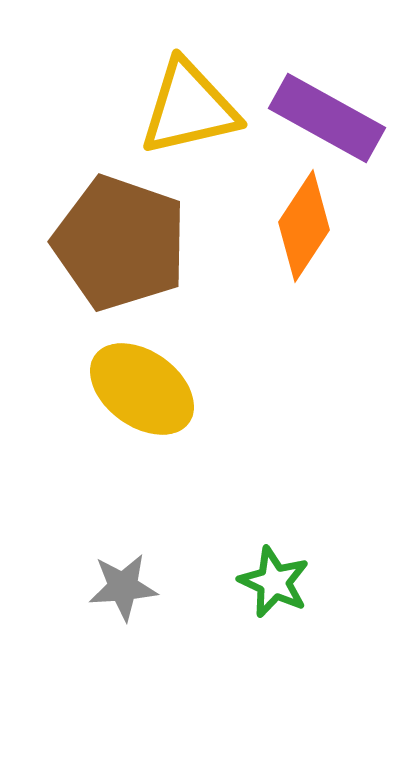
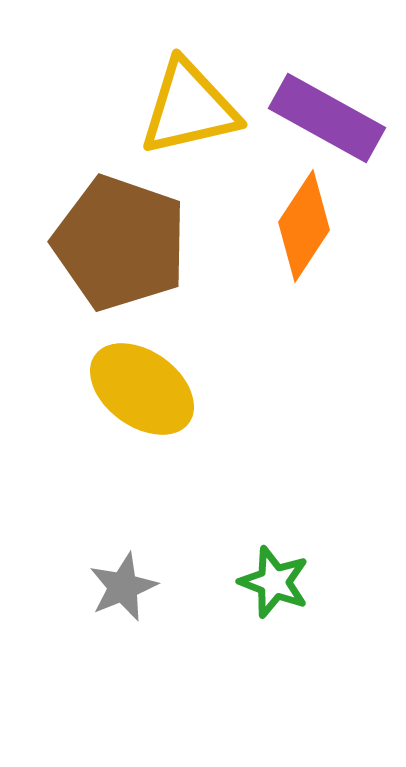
green star: rotated 4 degrees counterclockwise
gray star: rotated 18 degrees counterclockwise
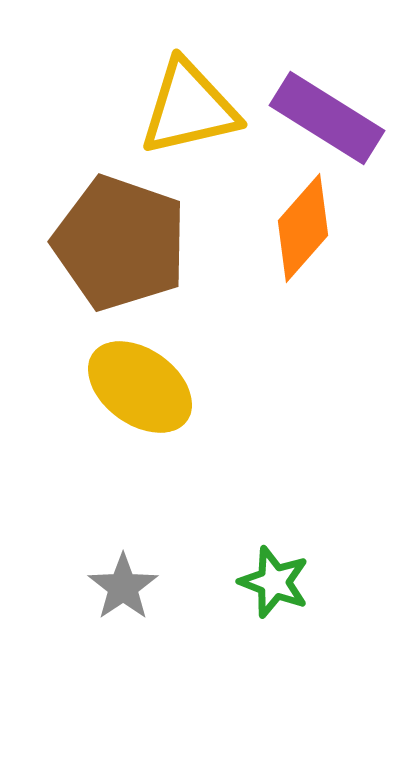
purple rectangle: rotated 3 degrees clockwise
orange diamond: moved 1 px left, 2 px down; rotated 8 degrees clockwise
yellow ellipse: moved 2 px left, 2 px up
gray star: rotated 12 degrees counterclockwise
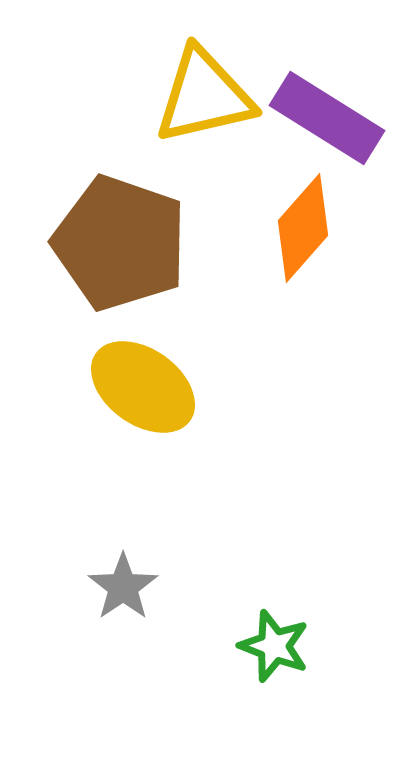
yellow triangle: moved 15 px right, 12 px up
yellow ellipse: moved 3 px right
green star: moved 64 px down
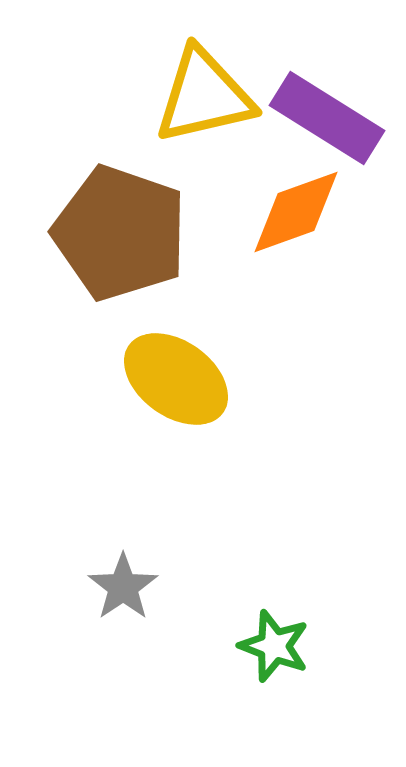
orange diamond: moved 7 px left, 16 px up; rotated 29 degrees clockwise
brown pentagon: moved 10 px up
yellow ellipse: moved 33 px right, 8 px up
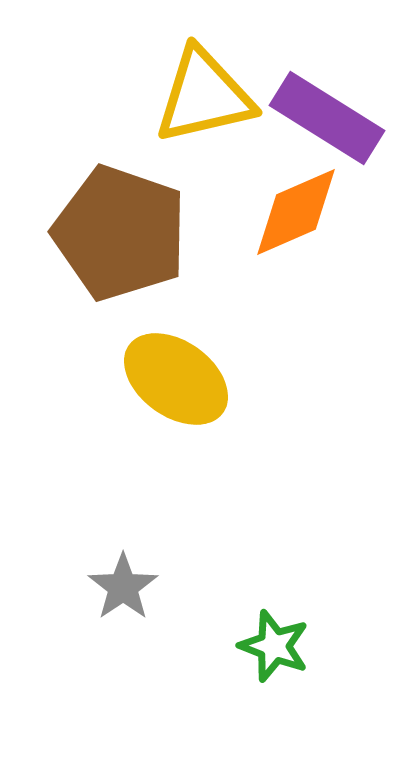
orange diamond: rotated 4 degrees counterclockwise
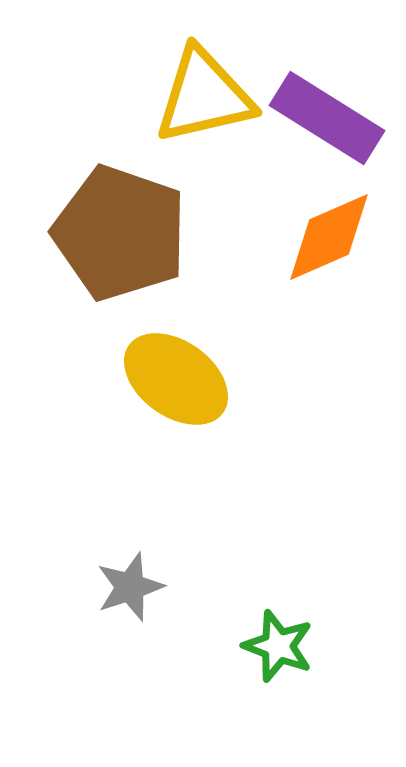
orange diamond: moved 33 px right, 25 px down
gray star: moved 7 px right; rotated 16 degrees clockwise
green star: moved 4 px right
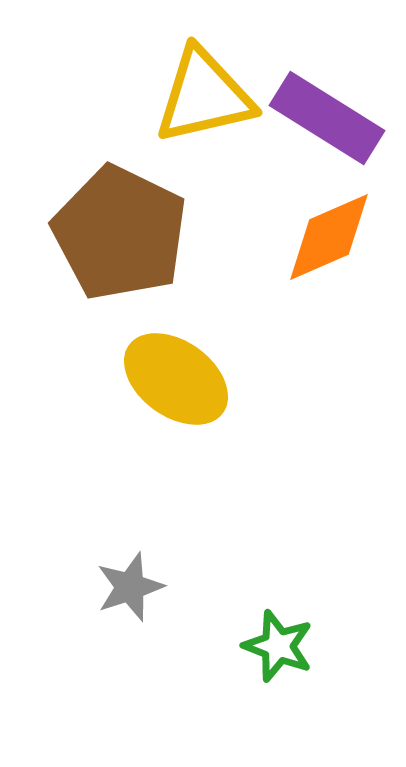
brown pentagon: rotated 7 degrees clockwise
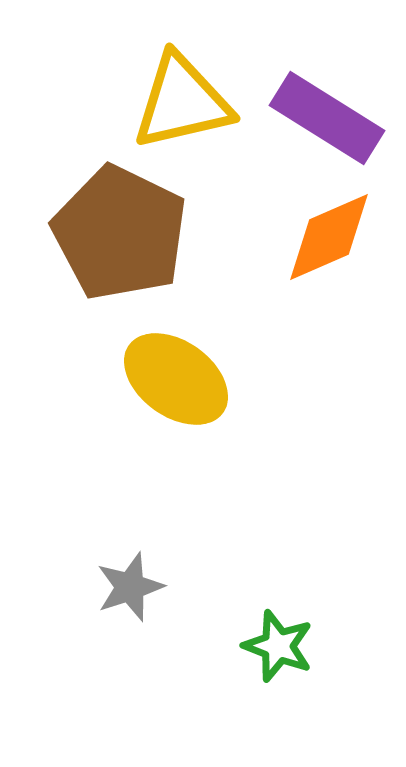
yellow triangle: moved 22 px left, 6 px down
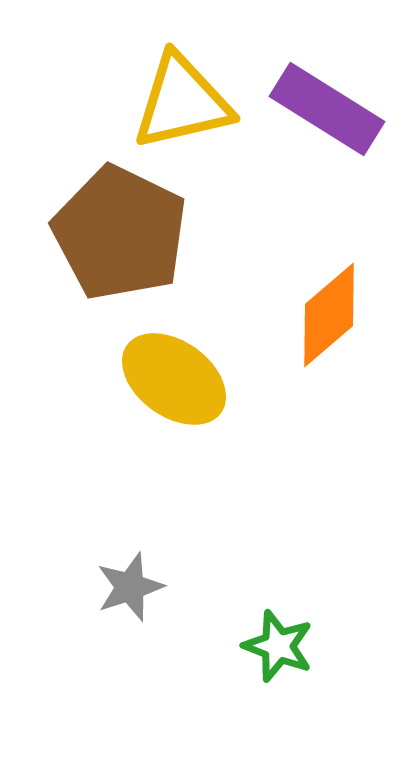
purple rectangle: moved 9 px up
orange diamond: moved 78 px down; rotated 17 degrees counterclockwise
yellow ellipse: moved 2 px left
